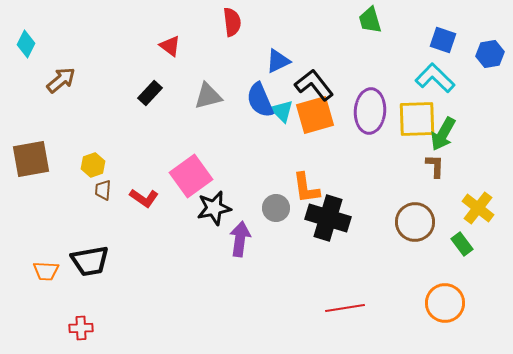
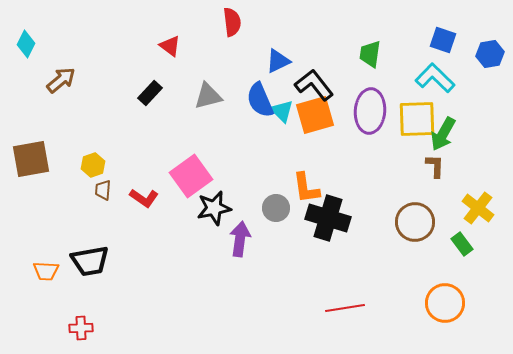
green trapezoid: moved 34 px down; rotated 24 degrees clockwise
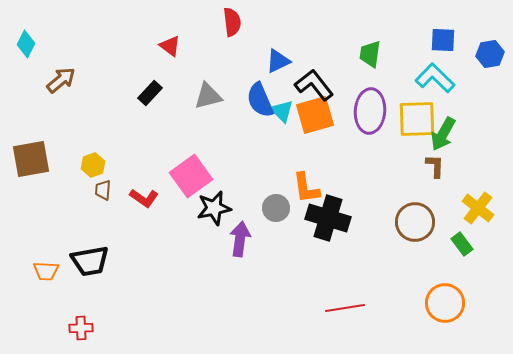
blue square: rotated 16 degrees counterclockwise
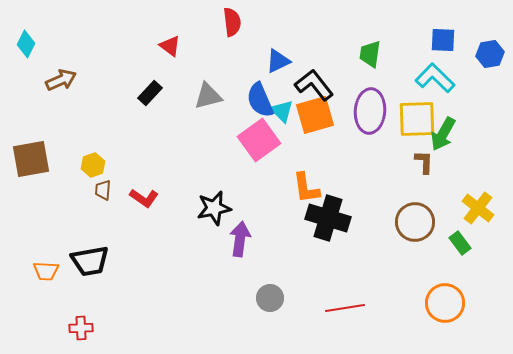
brown arrow: rotated 16 degrees clockwise
brown L-shape: moved 11 px left, 4 px up
pink square: moved 68 px right, 36 px up
gray circle: moved 6 px left, 90 px down
green rectangle: moved 2 px left, 1 px up
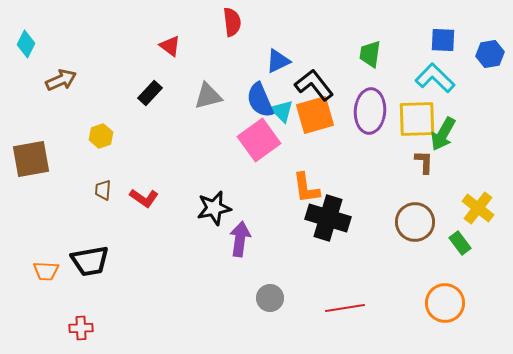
yellow hexagon: moved 8 px right, 29 px up
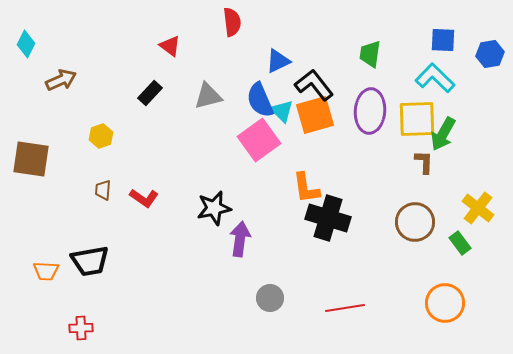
brown square: rotated 18 degrees clockwise
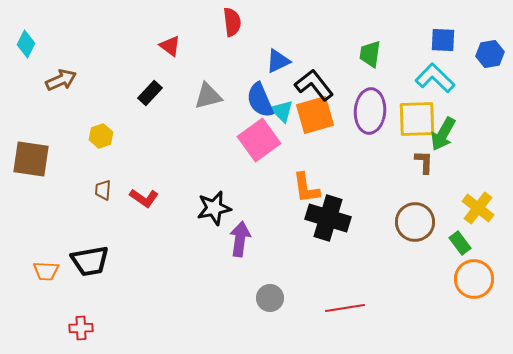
orange circle: moved 29 px right, 24 px up
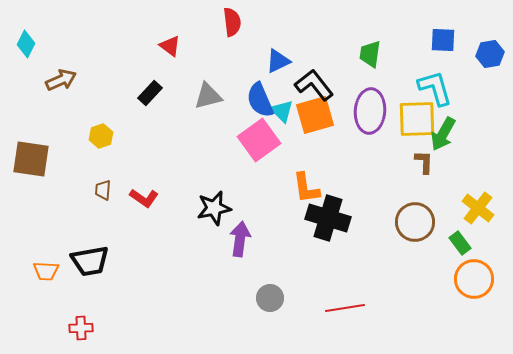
cyan L-shape: moved 10 px down; rotated 30 degrees clockwise
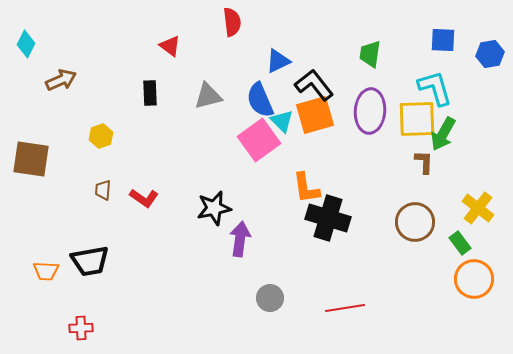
black rectangle: rotated 45 degrees counterclockwise
cyan triangle: moved 10 px down
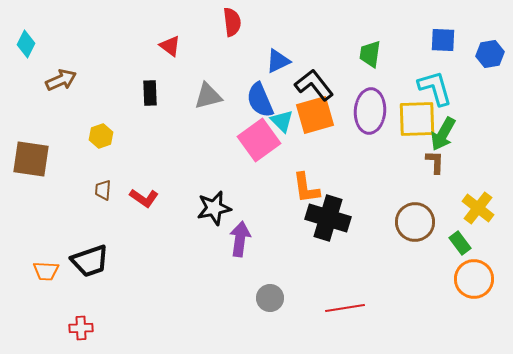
brown L-shape: moved 11 px right
black trapezoid: rotated 9 degrees counterclockwise
